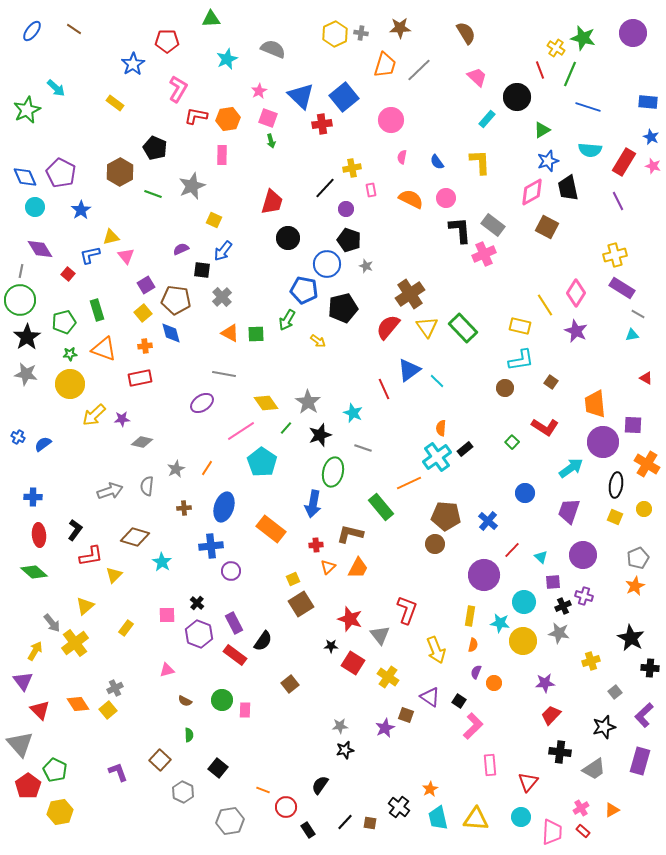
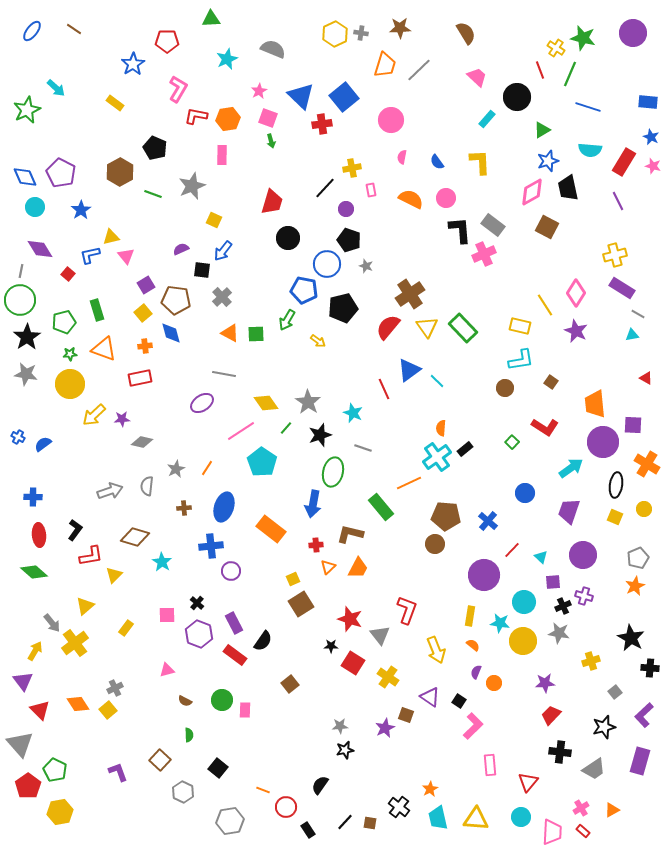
orange semicircle at (473, 645): rotated 64 degrees counterclockwise
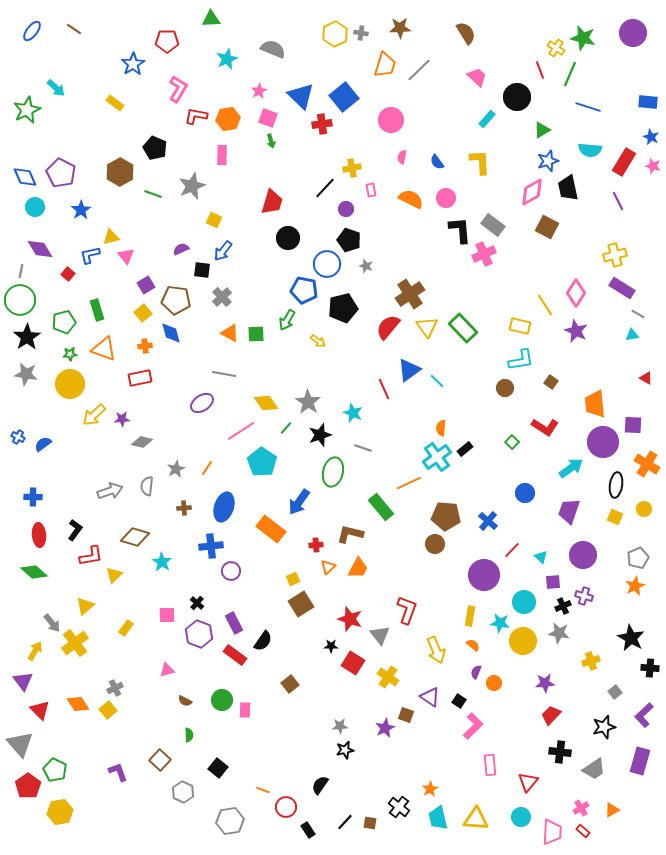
blue arrow at (313, 504): moved 14 px left, 2 px up; rotated 24 degrees clockwise
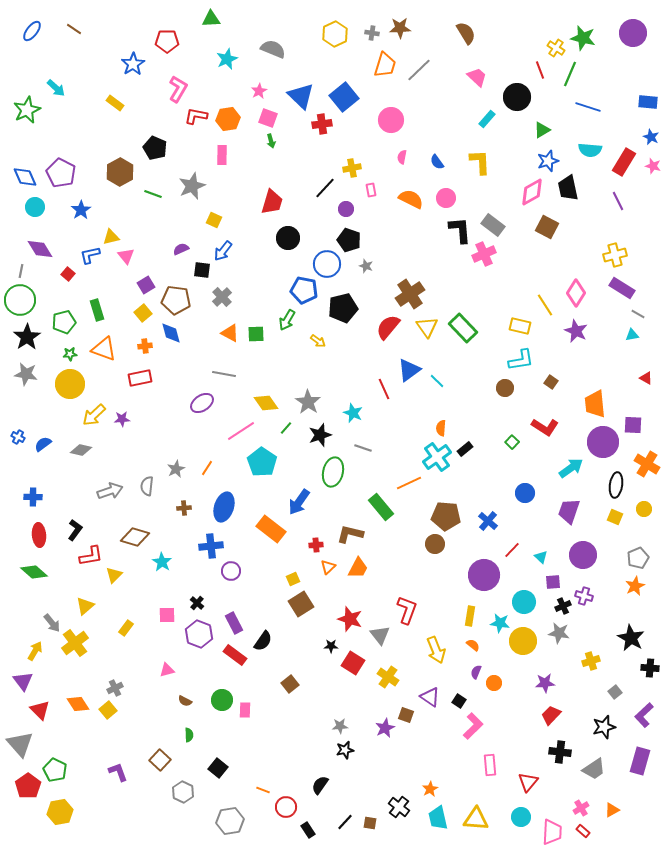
gray cross at (361, 33): moved 11 px right
gray diamond at (142, 442): moved 61 px left, 8 px down
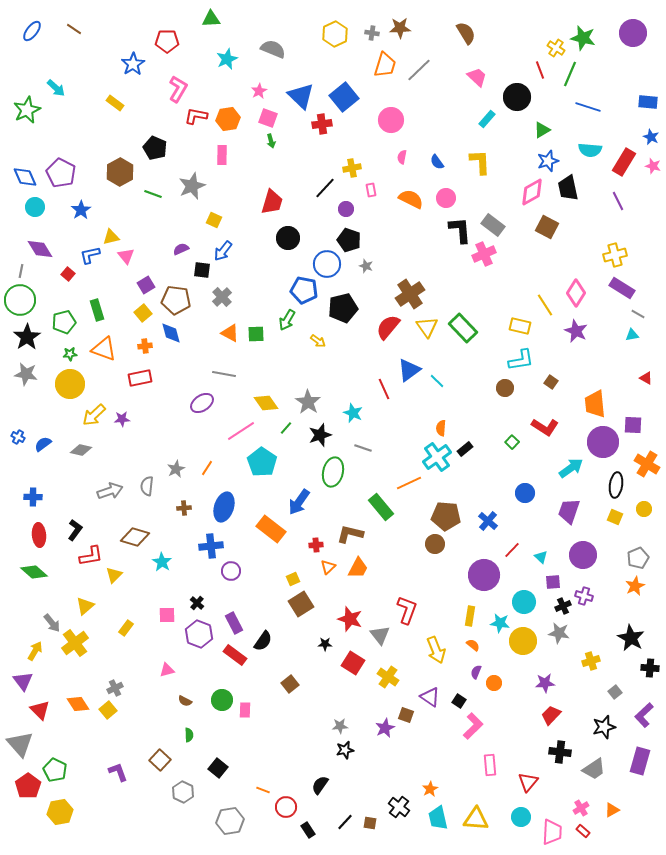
black star at (331, 646): moved 6 px left, 2 px up
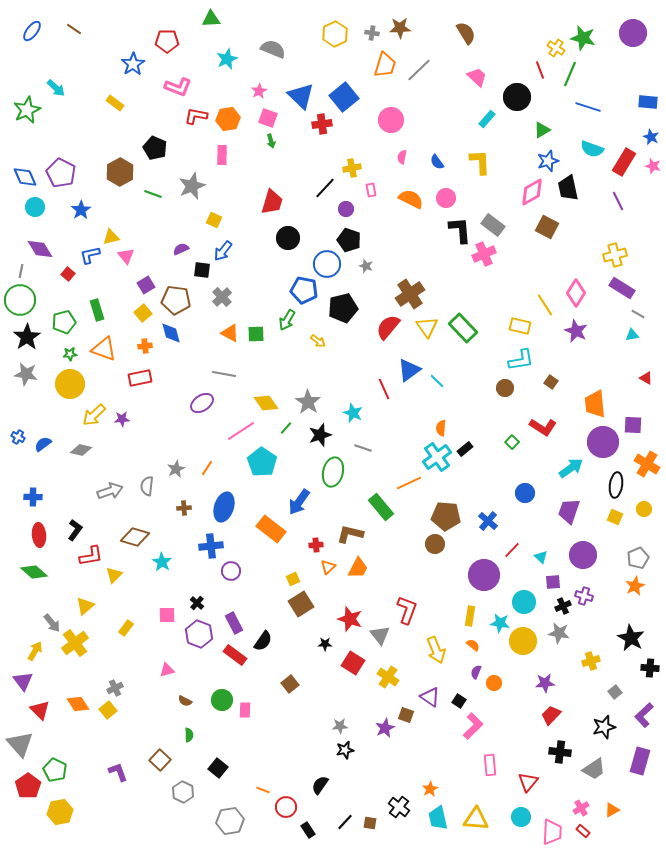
pink L-shape at (178, 89): moved 2 px up; rotated 80 degrees clockwise
cyan semicircle at (590, 150): moved 2 px right, 1 px up; rotated 15 degrees clockwise
red L-shape at (545, 427): moved 2 px left
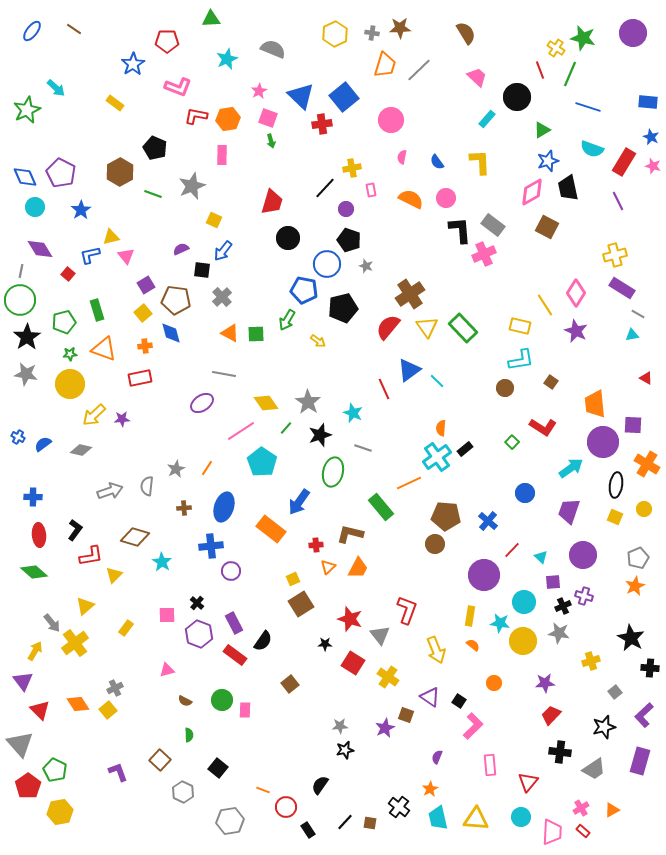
purple semicircle at (476, 672): moved 39 px left, 85 px down
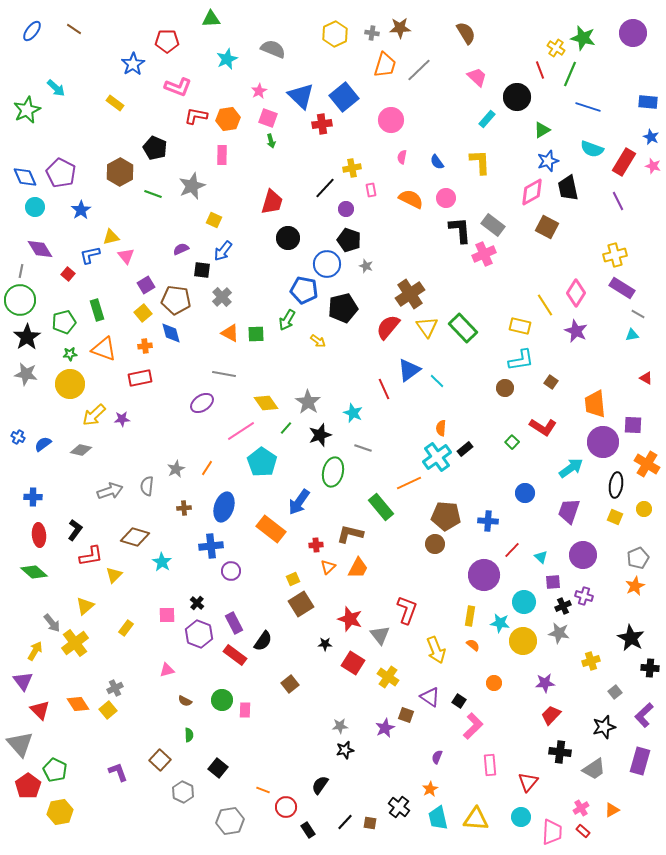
blue cross at (488, 521): rotated 36 degrees counterclockwise
